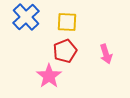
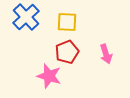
red pentagon: moved 2 px right, 1 px down
pink star: rotated 20 degrees counterclockwise
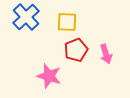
red pentagon: moved 9 px right, 2 px up
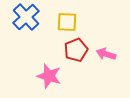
pink arrow: rotated 126 degrees clockwise
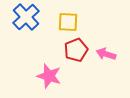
yellow square: moved 1 px right
